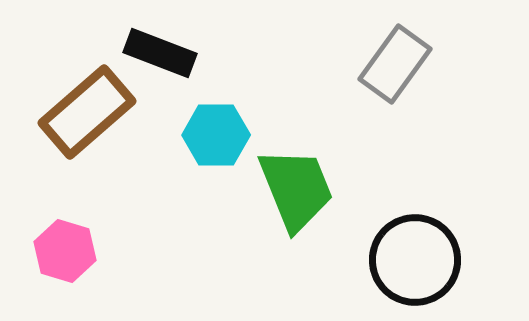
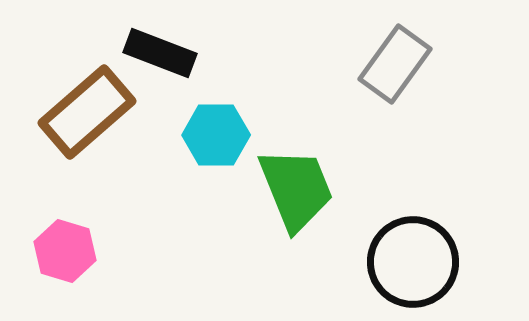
black circle: moved 2 px left, 2 px down
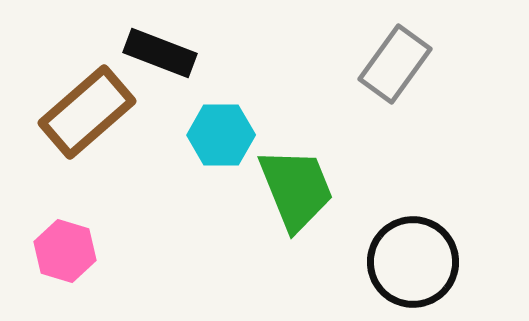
cyan hexagon: moved 5 px right
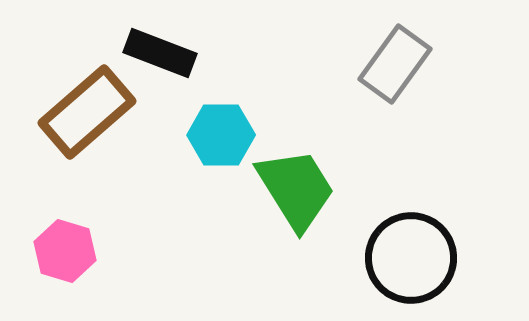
green trapezoid: rotated 10 degrees counterclockwise
black circle: moved 2 px left, 4 px up
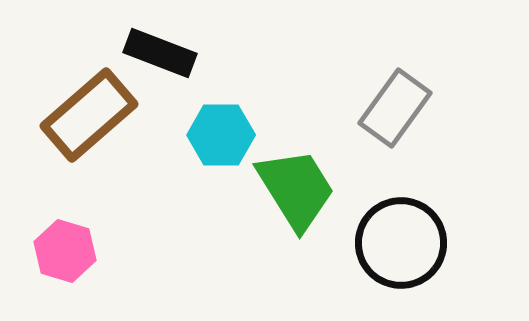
gray rectangle: moved 44 px down
brown rectangle: moved 2 px right, 3 px down
black circle: moved 10 px left, 15 px up
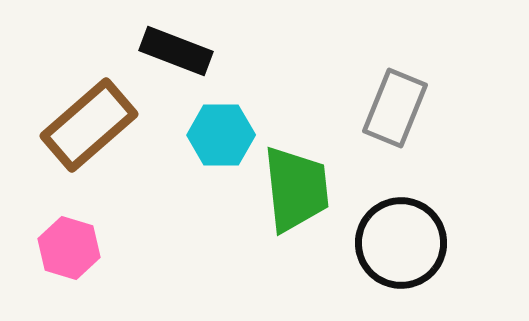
black rectangle: moved 16 px right, 2 px up
gray rectangle: rotated 14 degrees counterclockwise
brown rectangle: moved 10 px down
green trapezoid: rotated 26 degrees clockwise
pink hexagon: moved 4 px right, 3 px up
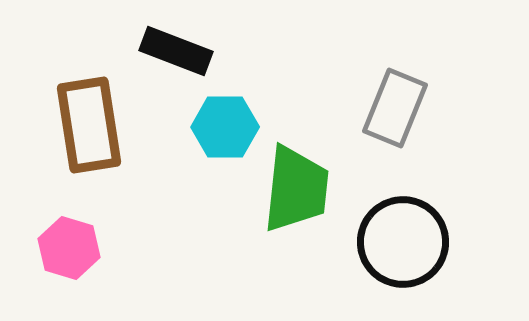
brown rectangle: rotated 58 degrees counterclockwise
cyan hexagon: moved 4 px right, 8 px up
green trapezoid: rotated 12 degrees clockwise
black circle: moved 2 px right, 1 px up
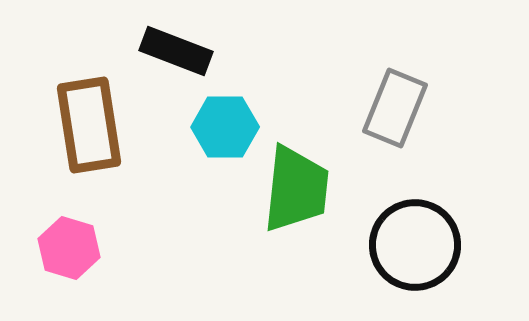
black circle: moved 12 px right, 3 px down
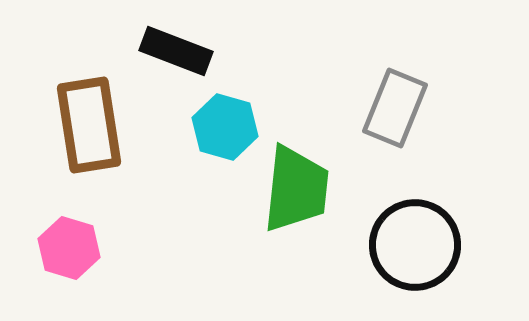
cyan hexagon: rotated 16 degrees clockwise
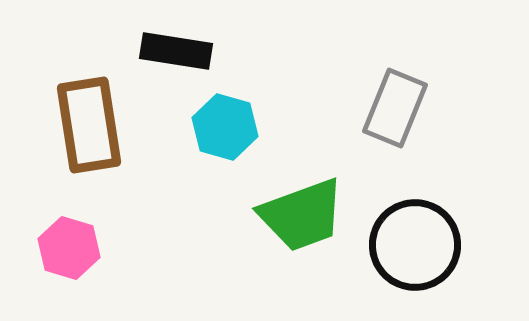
black rectangle: rotated 12 degrees counterclockwise
green trapezoid: moved 6 px right, 26 px down; rotated 64 degrees clockwise
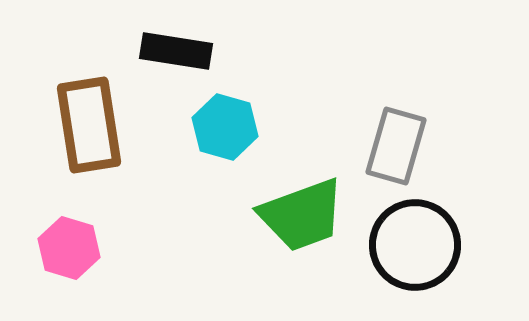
gray rectangle: moved 1 px right, 38 px down; rotated 6 degrees counterclockwise
